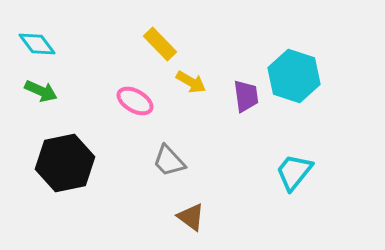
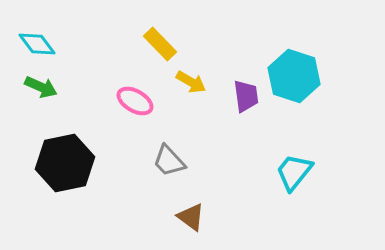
green arrow: moved 4 px up
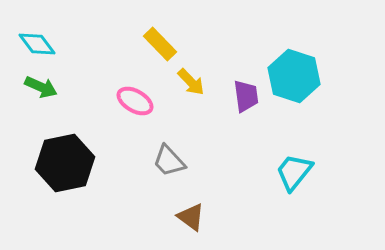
yellow arrow: rotated 16 degrees clockwise
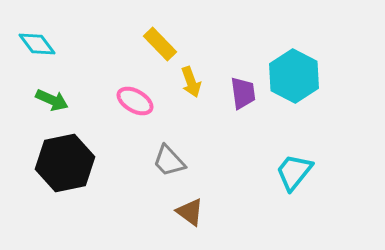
cyan hexagon: rotated 9 degrees clockwise
yellow arrow: rotated 24 degrees clockwise
green arrow: moved 11 px right, 13 px down
purple trapezoid: moved 3 px left, 3 px up
brown triangle: moved 1 px left, 5 px up
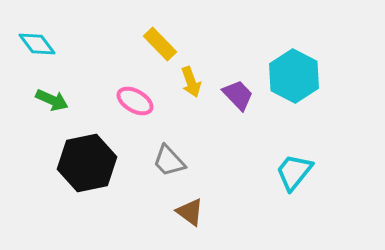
purple trapezoid: moved 5 px left, 2 px down; rotated 36 degrees counterclockwise
black hexagon: moved 22 px right
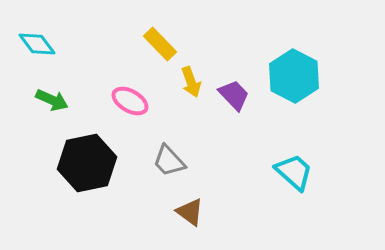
purple trapezoid: moved 4 px left
pink ellipse: moved 5 px left
cyan trapezoid: rotated 93 degrees clockwise
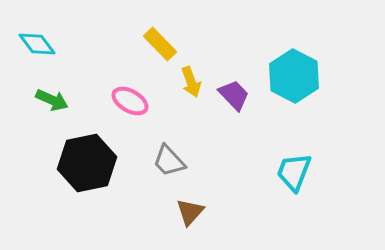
cyan trapezoid: rotated 111 degrees counterclockwise
brown triangle: rotated 36 degrees clockwise
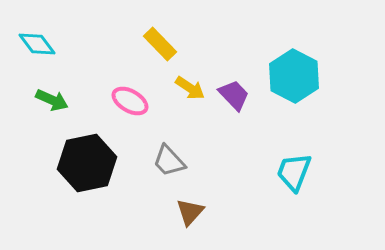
yellow arrow: moved 1 px left, 6 px down; rotated 36 degrees counterclockwise
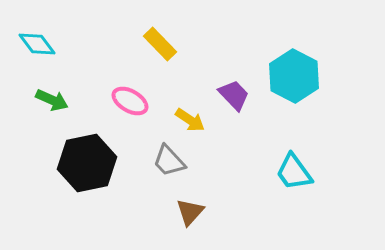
yellow arrow: moved 32 px down
cyan trapezoid: rotated 57 degrees counterclockwise
